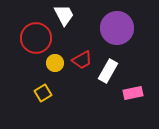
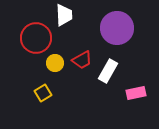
white trapezoid: rotated 25 degrees clockwise
pink rectangle: moved 3 px right
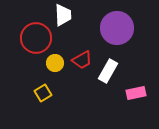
white trapezoid: moved 1 px left
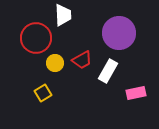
purple circle: moved 2 px right, 5 px down
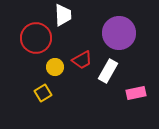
yellow circle: moved 4 px down
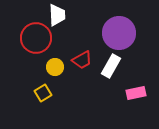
white trapezoid: moved 6 px left
white rectangle: moved 3 px right, 5 px up
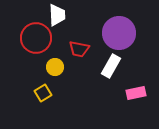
red trapezoid: moved 3 px left, 11 px up; rotated 40 degrees clockwise
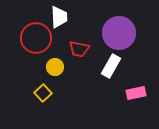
white trapezoid: moved 2 px right, 2 px down
yellow square: rotated 12 degrees counterclockwise
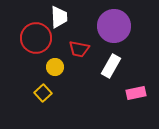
purple circle: moved 5 px left, 7 px up
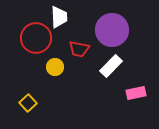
purple circle: moved 2 px left, 4 px down
white rectangle: rotated 15 degrees clockwise
yellow square: moved 15 px left, 10 px down
